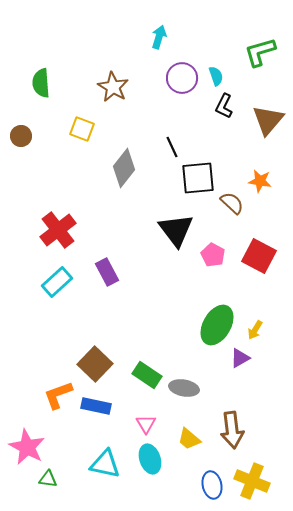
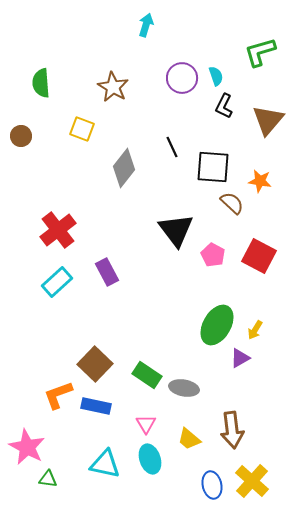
cyan arrow: moved 13 px left, 12 px up
black square: moved 15 px right, 11 px up; rotated 9 degrees clockwise
yellow cross: rotated 20 degrees clockwise
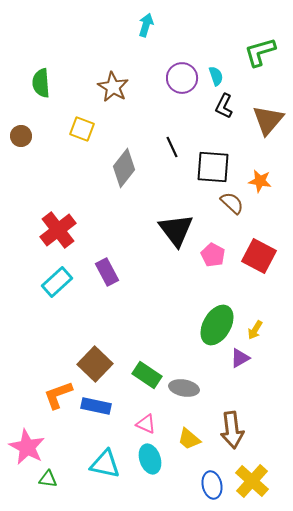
pink triangle: rotated 35 degrees counterclockwise
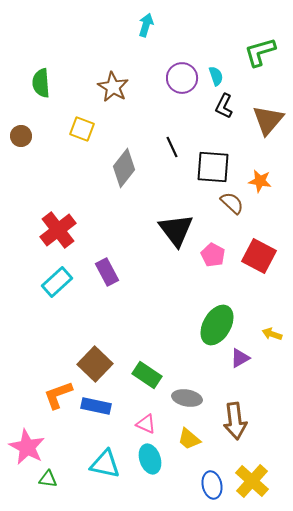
yellow arrow: moved 17 px right, 4 px down; rotated 78 degrees clockwise
gray ellipse: moved 3 px right, 10 px down
brown arrow: moved 3 px right, 9 px up
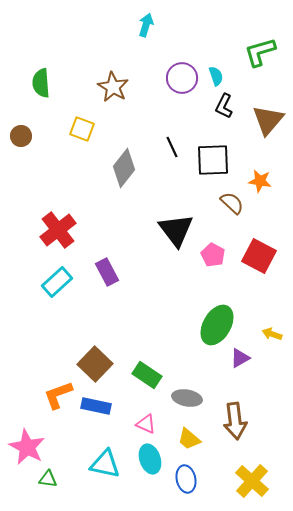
black square: moved 7 px up; rotated 6 degrees counterclockwise
blue ellipse: moved 26 px left, 6 px up
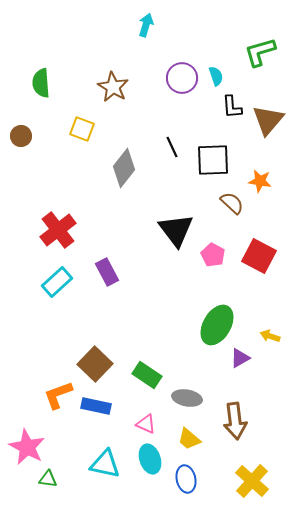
black L-shape: moved 8 px right, 1 px down; rotated 30 degrees counterclockwise
yellow arrow: moved 2 px left, 2 px down
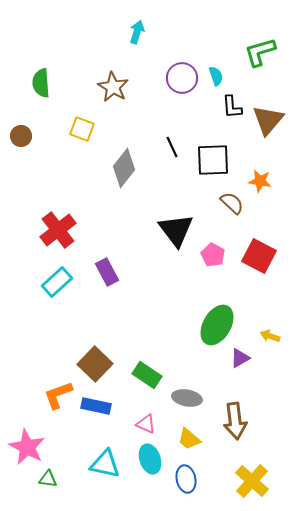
cyan arrow: moved 9 px left, 7 px down
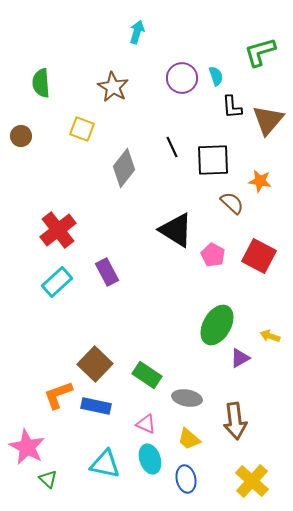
black triangle: rotated 21 degrees counterclockwise
green triangle: rotated 36 degrees clockwise
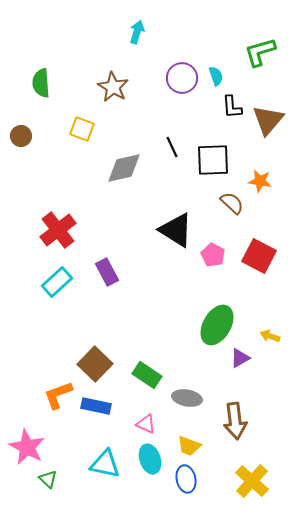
gray diamond: rotated 39 degrees clockwise
yellow trapezoid: moved 7 px down; rotated 20 degrees counterclockwise
